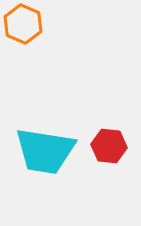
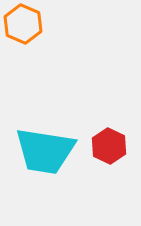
red hexagon: rotated 20 degrees clockwise
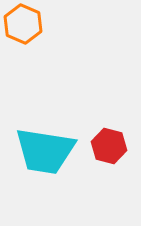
red hexagon: rotated 12 degrees counterclockwise
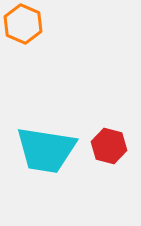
cyan trapezoid: moved 1 px right, 1 px up
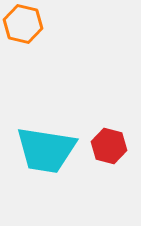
orange hexagon: rotated 9 degrees counterclockwise
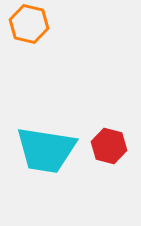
orange hexagon: moved 6 px right
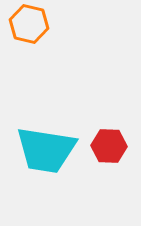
red hexagon: rotated 12 degrees counterclockwise
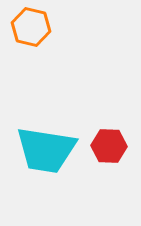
orange hexagon: moved 2 px right, 3 px down
